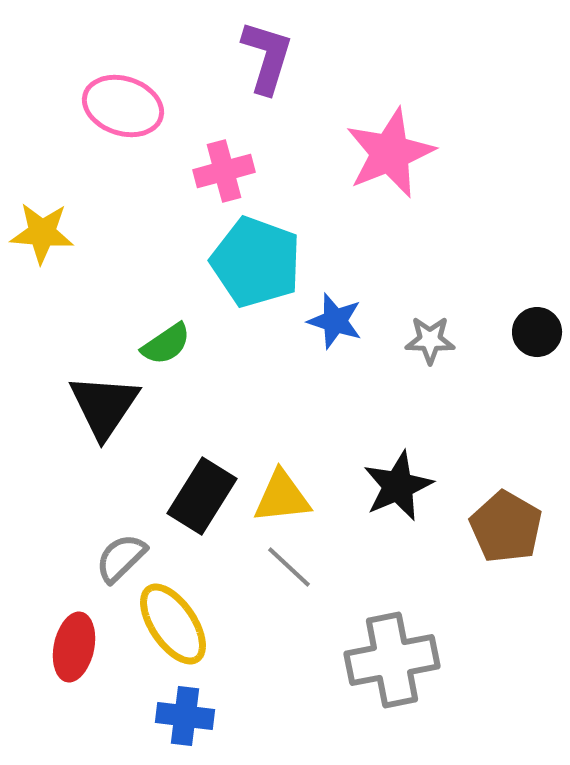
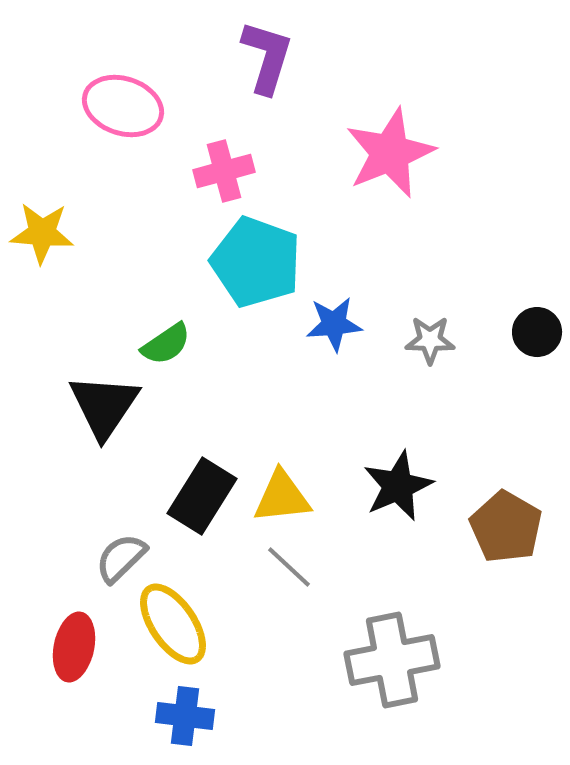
blue star: moved 1 px left, 3 px down; rotated 22 degrees counterclockwise
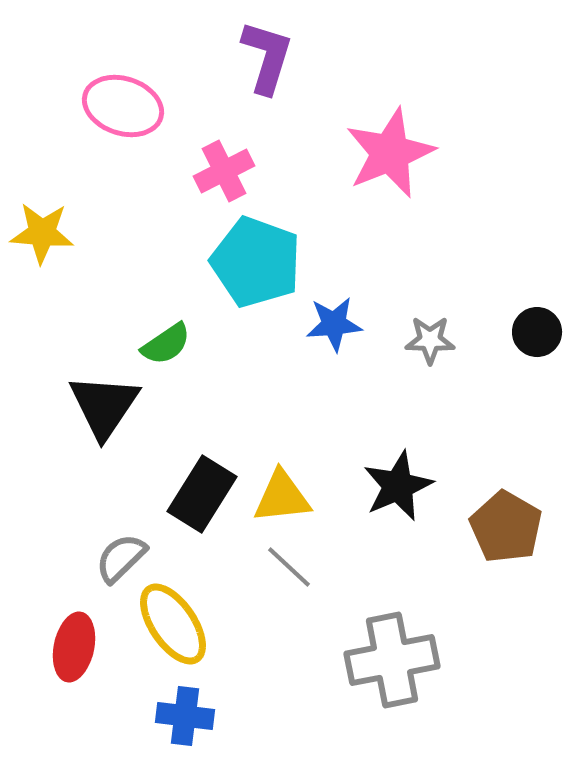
pink cross: rotated 12 degrees counterclockwise
black rectangle: moved 2 px up
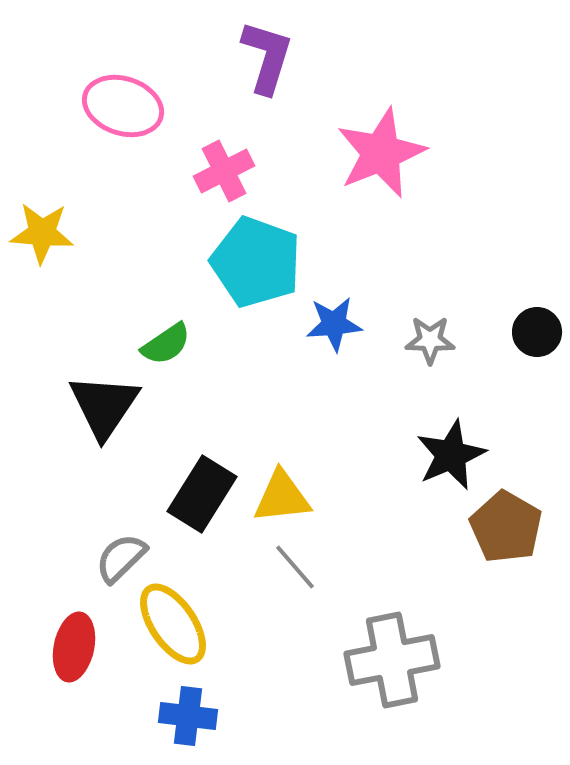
pink star: moved 9 px left
black star: moved 53 px right, 31 px up
gray line: moved 6 px right; rotated 6 degrees clockwise
blue cross: moved 3 px right
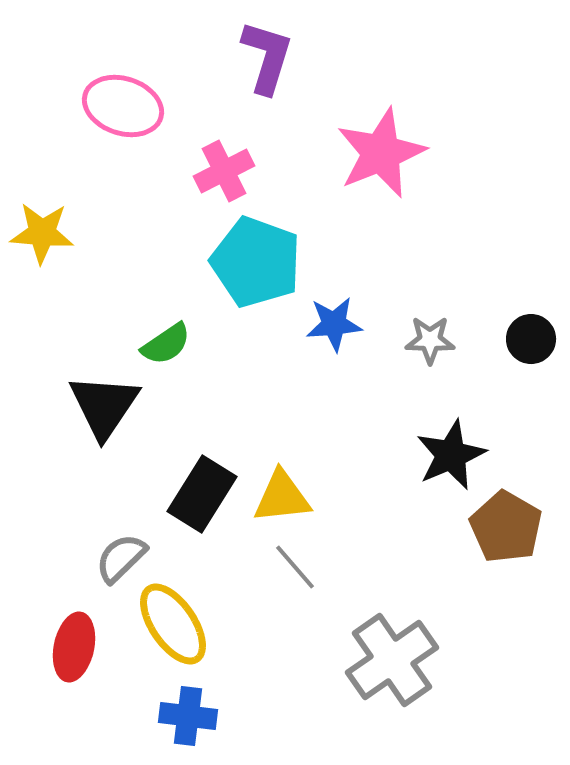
black circle: moved 6 px left, 7 px down
gray cross: rotated 24 degrees counterclockwise
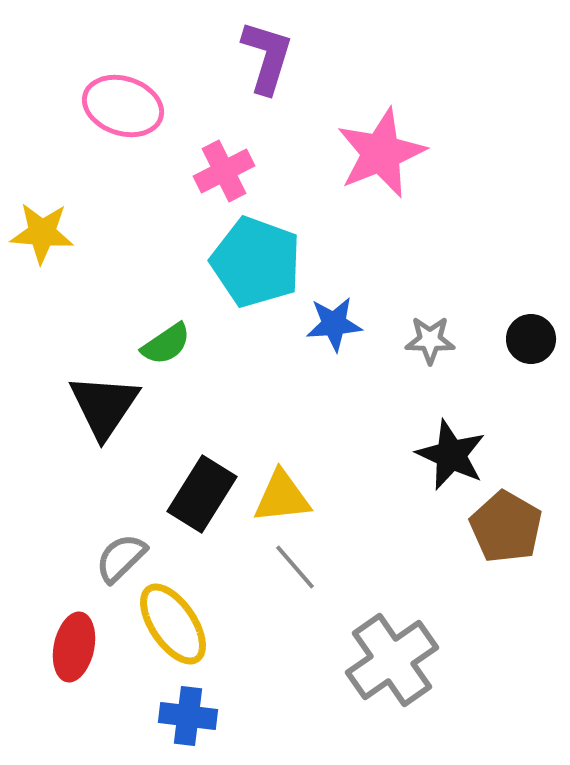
black star: rotated 24 degrees counterclockwise
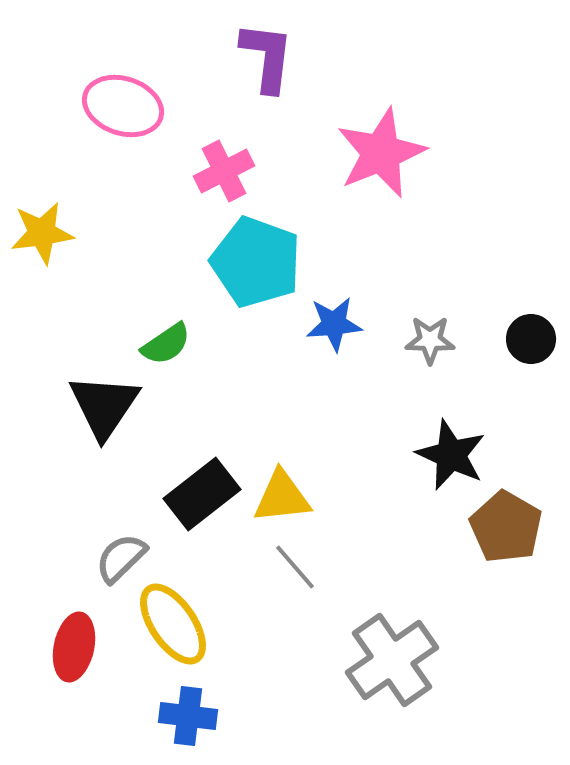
purple L-shape: rotated 10 degrees counterclockwise
yellow star: rotated 12 degrees counterclockwise
black rectangle: rotated 20 degrees clockwise
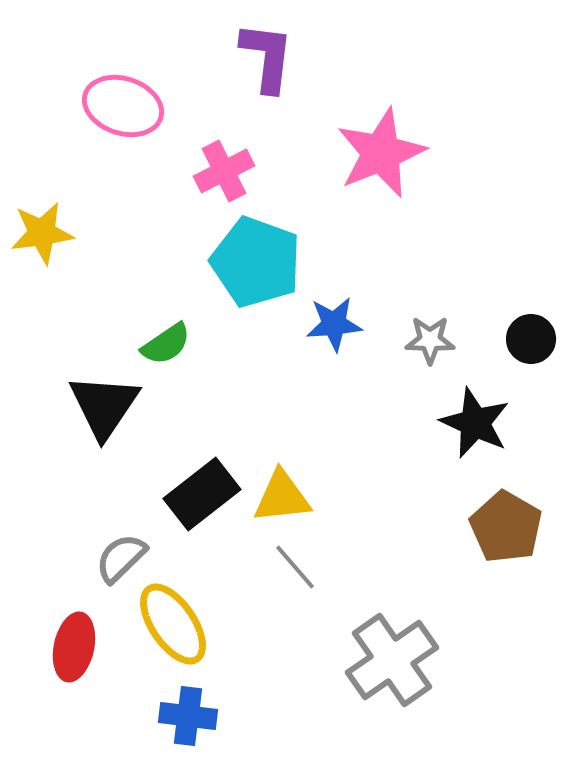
black star: moved 24 px right, 32 px up
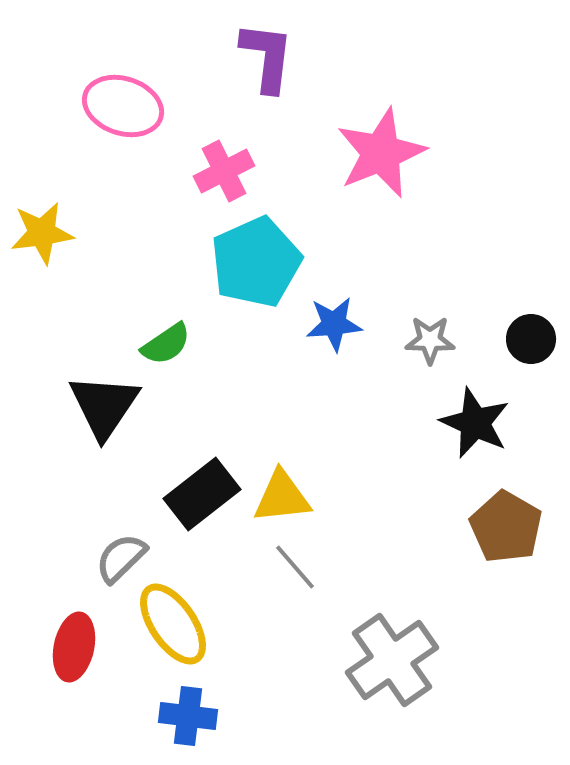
cyan pentagon: rotated 28 degrees clockwise
